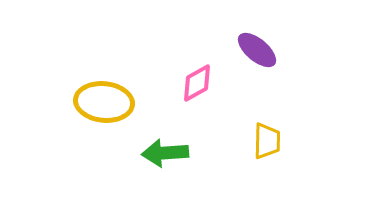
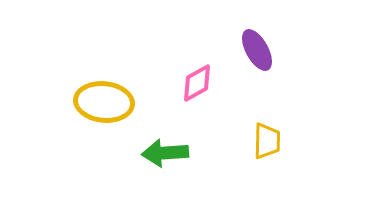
purple ellipse: rotated 21 degrees clockwise
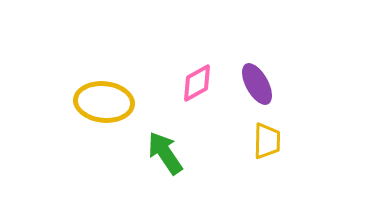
purple ellipse: moved 34 px down
green arrow: rotated 60 degrees clockwise
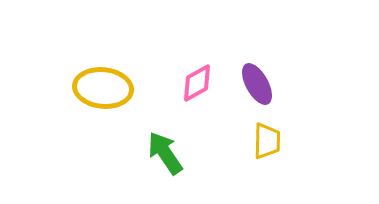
yellow ellipse: moved 1 px left, 14 px up
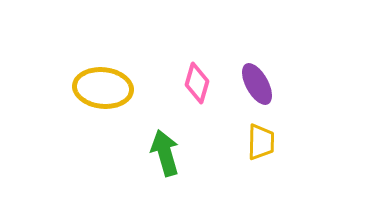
pink diamond: rotated 45 degrees counterclockwise
yellow trapezoid: moved 6 px left, 1 px down
green arrow: rotated 18 degrees clockwise
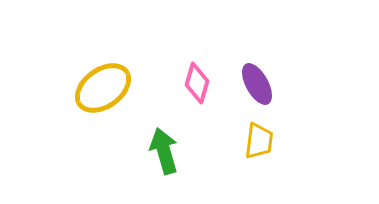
yellow ellipse: rotated 42 degrees counterclockwise
yellow trapezoid: moved 2 px left, 1 px up; rotated 6 degrees clockwise
green arrow: moved 1 px left, 2 px up
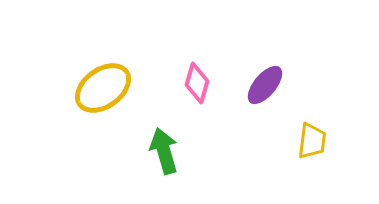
purple ellipse: moved 8 px right, 1 px down; rotated 69 degrees clockwise
yellow trapezoid: moved 53 px right
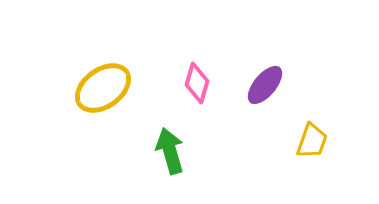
yellow trapezoid: rotated 12 degrees clockwise
green arrow: moved 6 px right
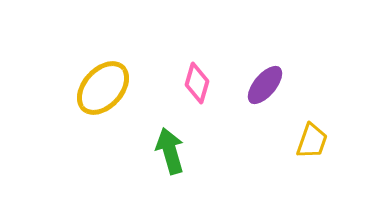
yellow ellipse: rotated 12 degrees counterclockwise
